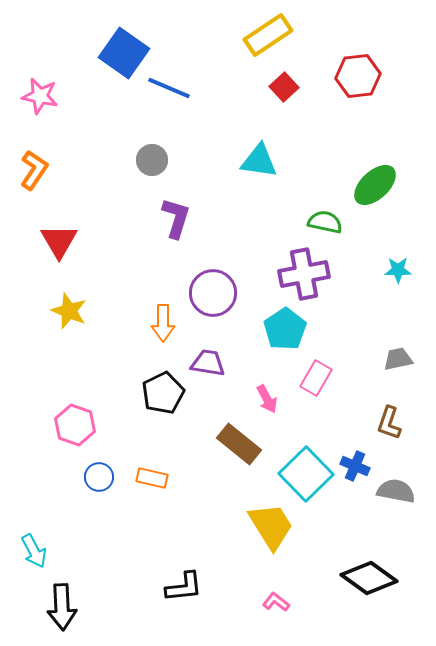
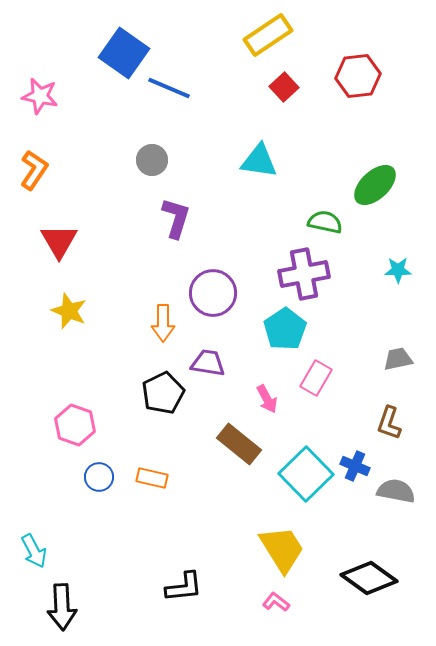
yellow trapezoid: moved 11 px right, 23 px down
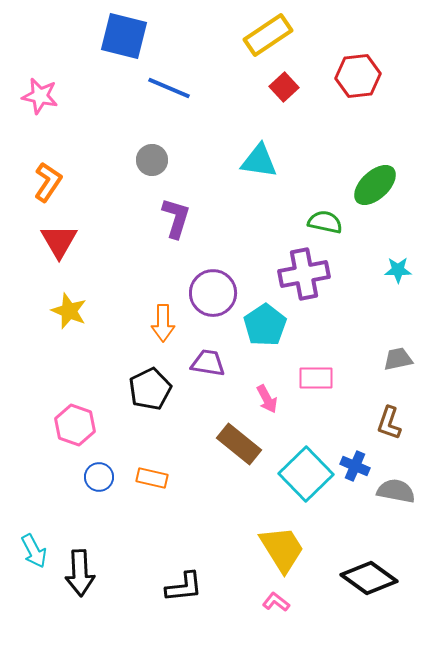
blue square: moved 17 px up; rotated 21 degrees counterclockwise
orange L-shape: moved 14 px right, 12 px down
cyan pentagon: moved 20 px left, 4 px up
pink rectangle: rotated 60 degrees clockwise
black pentagon: moved 13 px left, 4 px up
black arrow: moved 18 px right, 34 px up
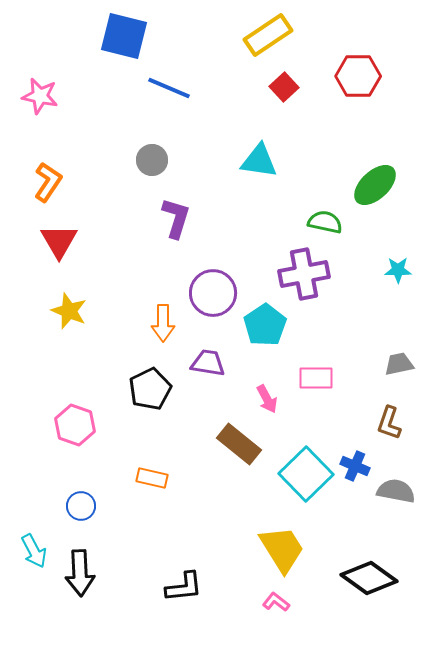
red hexagon: rotated 6 degrees clockwise
gray trapezoid: moved 1 px right, 5 px down
blue circle: moved 18 px left, 29 px down
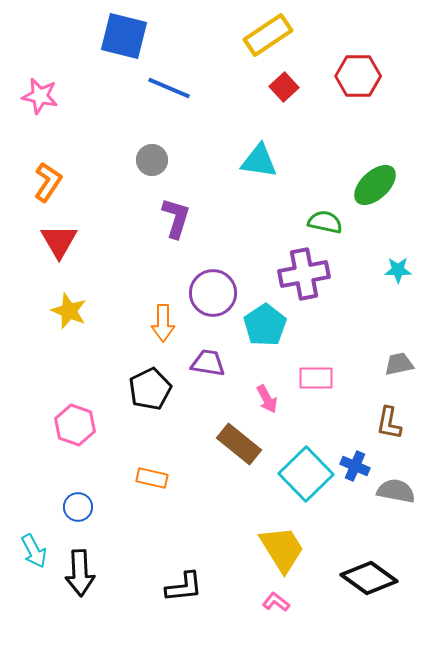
brown L-shape: rotated 8 degrees counterclockwise
blue circle: moved 3 px left, 1 px down
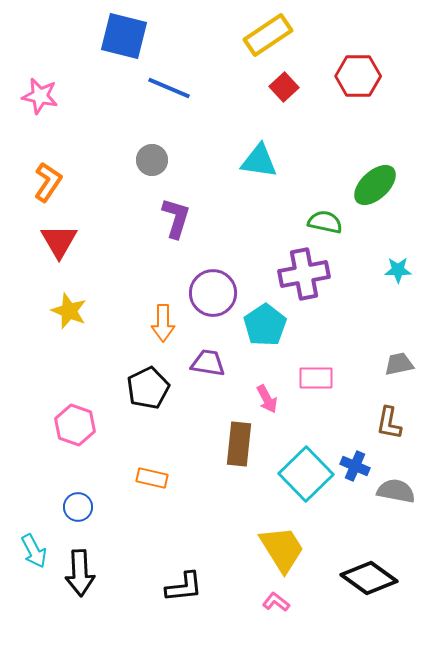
black pentagon: moved 2 px left, 1 px up
brown rectangle: rotated 57 degrees clockwise
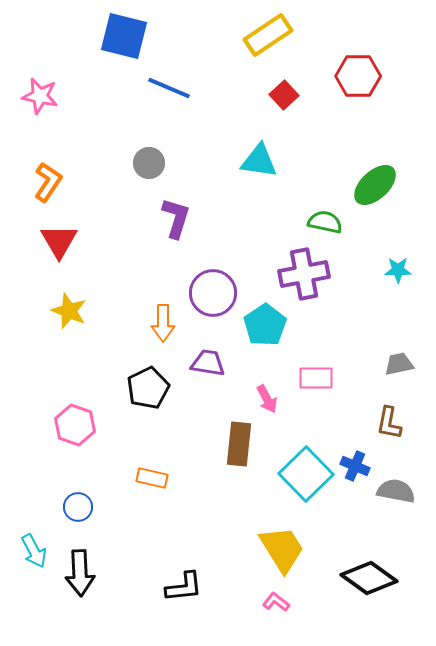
red square: moved 8 px down
gray circle: moved 3 px left, 3 px down
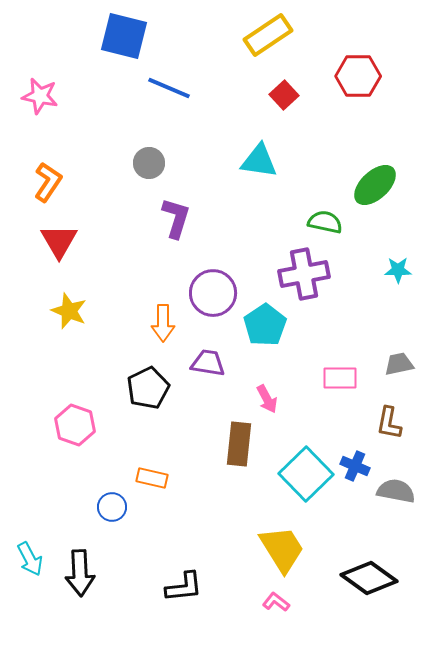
pink rectangle: moved 24 px right
blue circle: moved 34 px right
cyan arrow: moved 4 px left, 8 px down
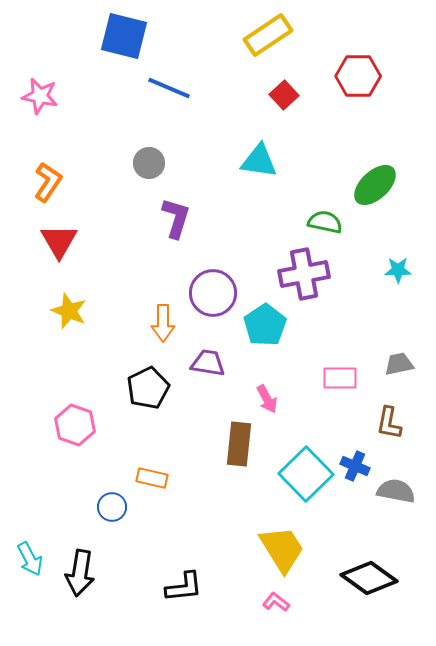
black arrow: rotated 12 degrees clockwise
